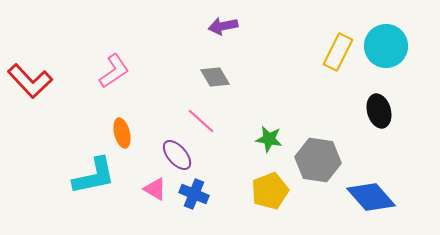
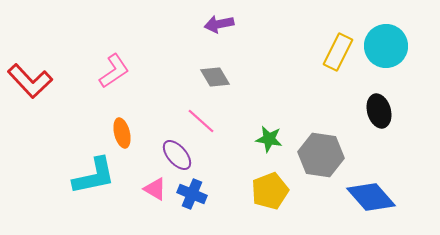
purple arrow: moved 4 px left, 2 px up
gray hexagon: moved 3 px right, 5 px up
blue cross: moved 2 px left
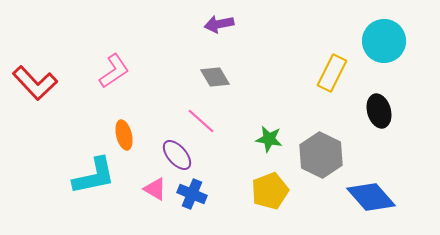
cyan circle: moved 2 px left, 5 px up
yellow rectangle: moved 6 px left, 21 px down
red L-shape: moved 5 px right, 2 px down
orange ellipse: moved 2 px right, 2 px down
gray hexagon: rotated 18 degrees clockwise
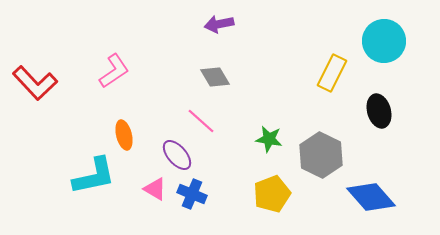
yellow pentagon: moved 2 px right, 3 px down
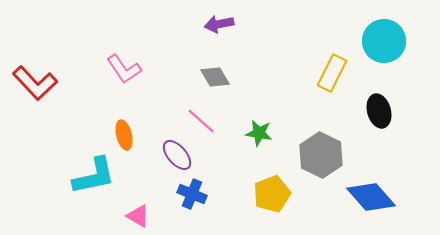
pink L-shape: moved 10 px right, 2 px up; rotated 90 degrees clockwise
green star: moved 10 px left, 6 px up
pink triangle: moved 17 px left, 27 px down
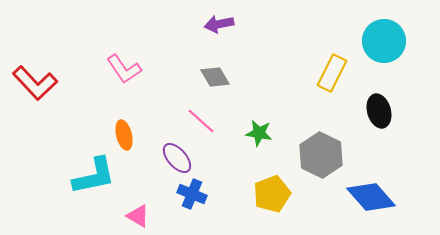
purple ellipse: moved 3 px down
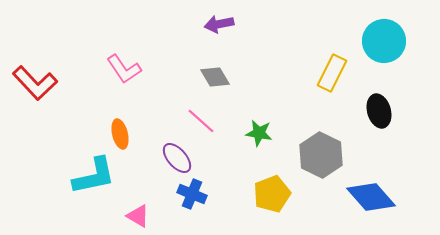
orange ellipse: moved 4 px left, 1 px up
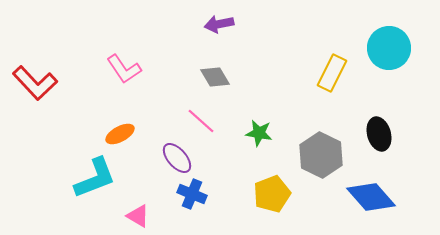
cyan circle: moved 5 px right, 7 px down
black ellipse: moved 23 px down
orange ellipse: rotated 76 degrees clockwise
cyan L-shape: moved 1 px right, 2 px down; rotated 9 degrees counterclockwise
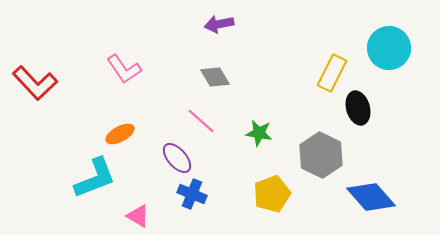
black ellipse: moved 21 px left, 26 px up
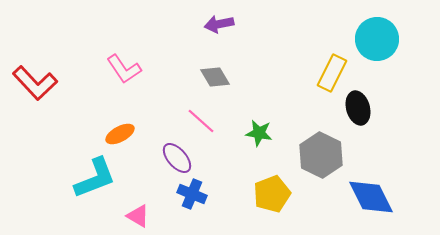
cyan circle: moved 12 px left, 9 px up
blue diamond: rotated 15 degrees clockwise
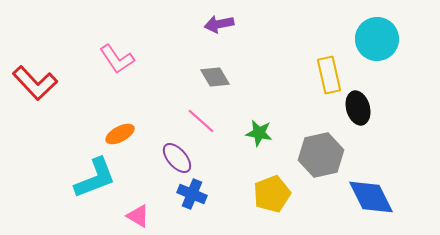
pink L-shape: moved 7 px left, 10 px up
yellow rectangle: moved 3 px left, 2 px down; rotated 39 degrees counterclockwise
gray hexagon: rotated 21 degrees clockwise
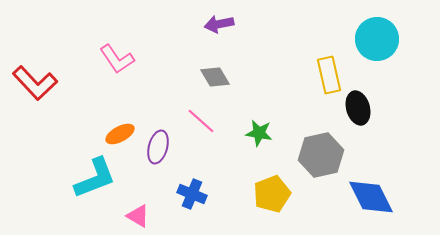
purple ellipse: moved 19 px left, 11 px up; rotated 56 degrees clockwise
